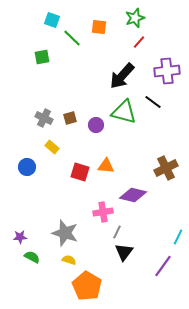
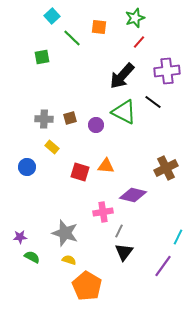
cyan square: moved 4 px up; rotated 28 degrees clockwise
green triangle: rotated 12 degrees clockwise
gray cross: moved 1 px down; rotated 24 degrees counterclockwise
gray line: moved 2 px right, 1 px up
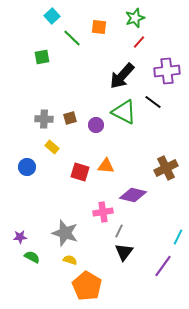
yellow semicircle: moved 1 px right
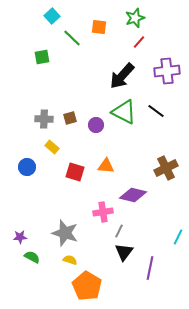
black line: moved 3 px right, 9 px down
red square: moved 5 px left
purple line: moved 13 px left, 2 px down; rotated 25 degrees counterclockwise
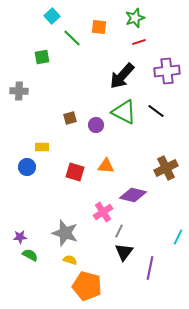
red line: rotated 32 degrees clockwise
gray cross: moved 25 px left, 28 px up
yellow rectangle: moved 10 px left; rotated 40 degrees counterclockwise
pink cross: rotated 24 degrees counterclockwise
green semicircle: moved 2 px left, 2 px up
orange pentagon: rotated 16 degrees counterclockwise
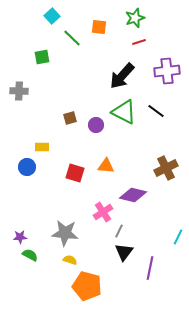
red square: moved 1 px down
gray star: rotated 12 degrees counterclockwise
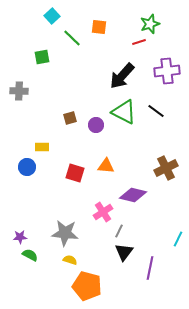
green star: moved 15 px right, 6 px down
cyan line: moved 2 px down
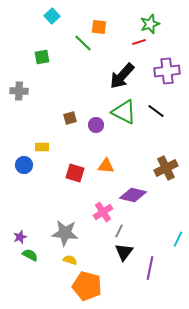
green line: moved 11 px right, 5 px down
blue circle: moved 3 px left, 2 px up
purple star: rotated 16 degrees counterclockwise
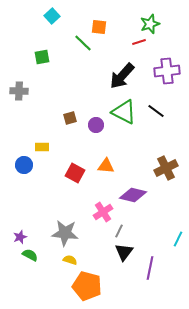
red square: rotated 12 degrees clockwise
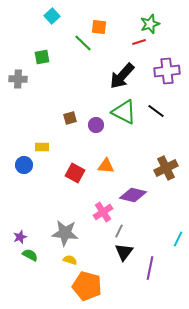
gray cross: moved 1 px left, 12 px up
